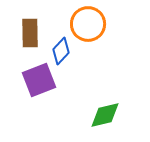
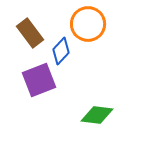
brown rectangle: rotated 36 degrees counterclockwise
green diamond: moved 8 px left; rotated 20 degrees clockwise
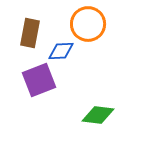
brown rectangle: rotated 48 degrees clockwise
blue diamond: rotated 44 degrees clockwise
green diamond: moved 1 px right
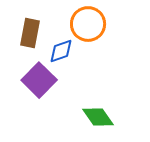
blue diamond: rotated 16 degrees counterclockwise
purple square: rotated 24 degrees counterclockwise
green diamond: moved 2 px down; rotated 48 degrees clockwise
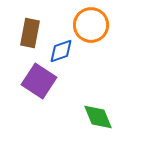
orange circle: moved 3 px right, 1 px down
purple square: moved 1 px down; rotated 12 degrees counterclockwise
green diamond: rotated 12 degrees clockwise
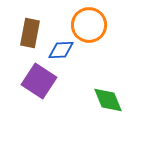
orange circle: moved 2 px left
blue diamond: moved 1 px up; rotated 16 degrees clockwise
green diamond: moved 10 px right, 17 px up
